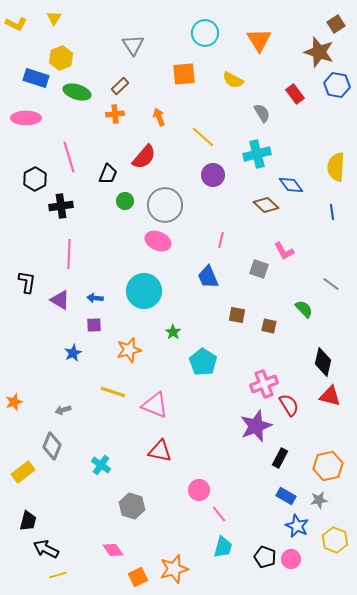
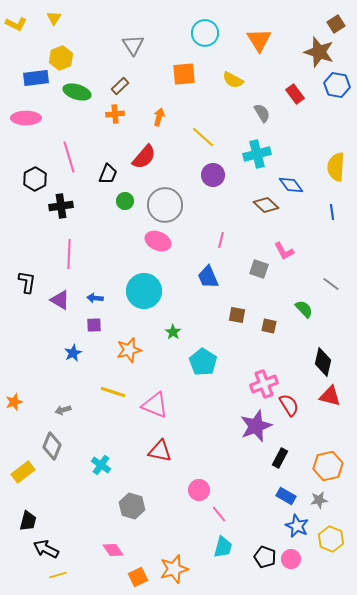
blue rectangle at (36, 78): rotated 25 degrees counterclockwise
orange arrow at (159, 117): rotated 36 degrees clockwise
yellow hexagon at (335, 540): moved 4 px left, 1 px up
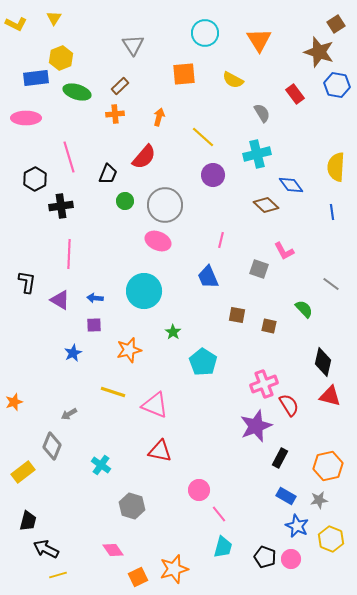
gray arrow at (63, 410): moved 6 px right, 4 px down; rotated 14 degrees counterclockwise
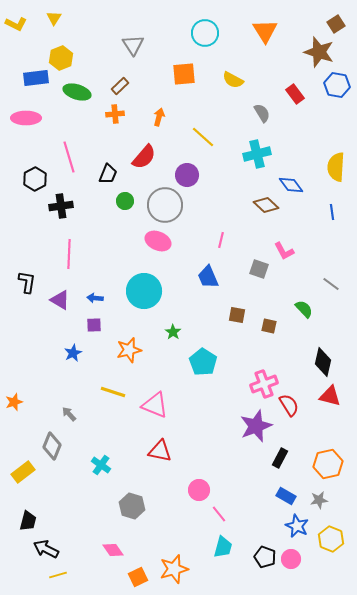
orange triangle at (259, 40): moved 6 px right, 9 px up
purple circle at (213, 175): moved 26 px left
gray arrow at (69, 414): rotated 77 degrees clockwise
orange hexagon at (328, 466): moved 2 px up
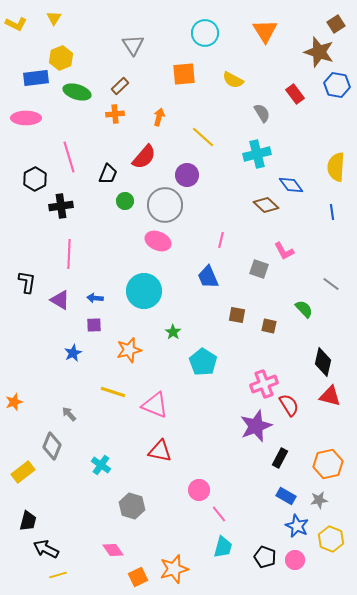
pink circle at (291, 559): moved 4 px right, 1 px down
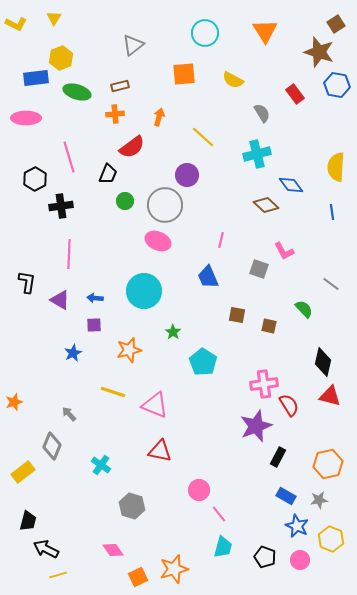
gray triangle at (133, 45): rotated 25 degrees clockwise
brown rectangle at (120, 86): rotated 30 degrees clockwise
red semicircle at (144, 157): moved 12 px left, 10 px up; rotated 12 degrees clockwise
pink cross at (264, 384): rotated 12 degrees clockwise
black rectangle at (280, 458): moved 2 px left, 1 px up
pink circle at (295, 560): moved 5 px right
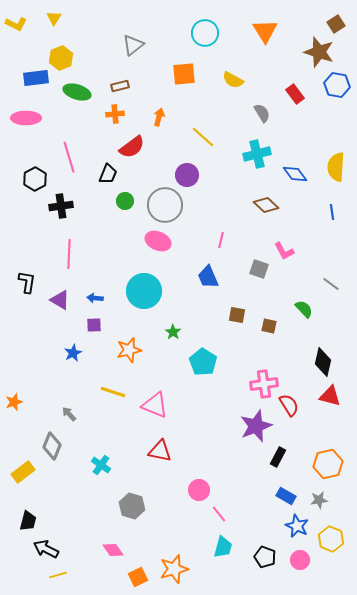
blue diamond at (291, 185): moved 4 px right, 11 px up
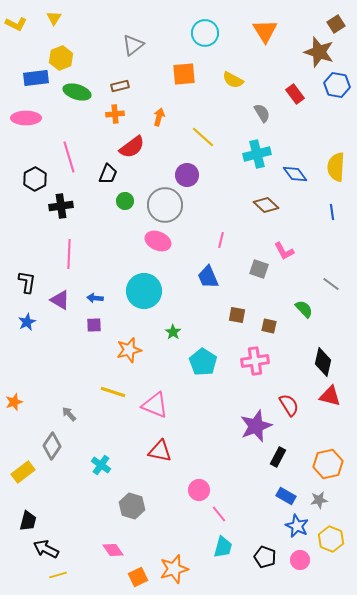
blue star at (73, 353): moved 46 px left, 31 px up
pink cross at (264, 384): moved 9 px left, 23 px up
gray diamond at (52, 446): rotated 12 degrees clockwise
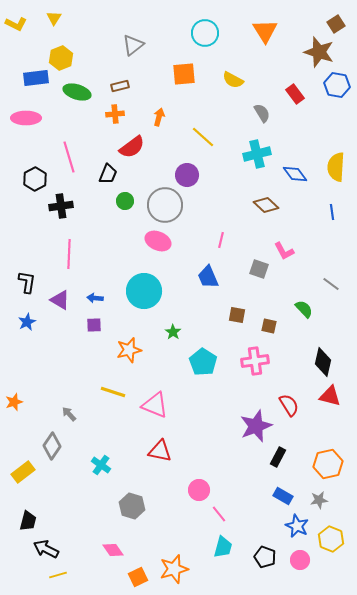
blue rectangle at (286, 496): moved 3 px left
